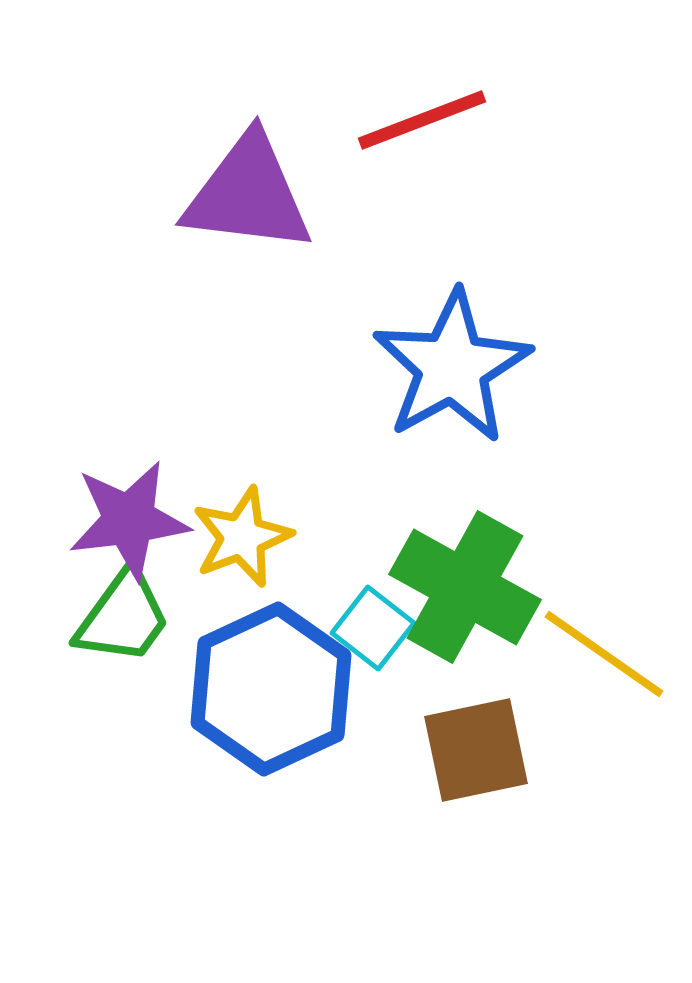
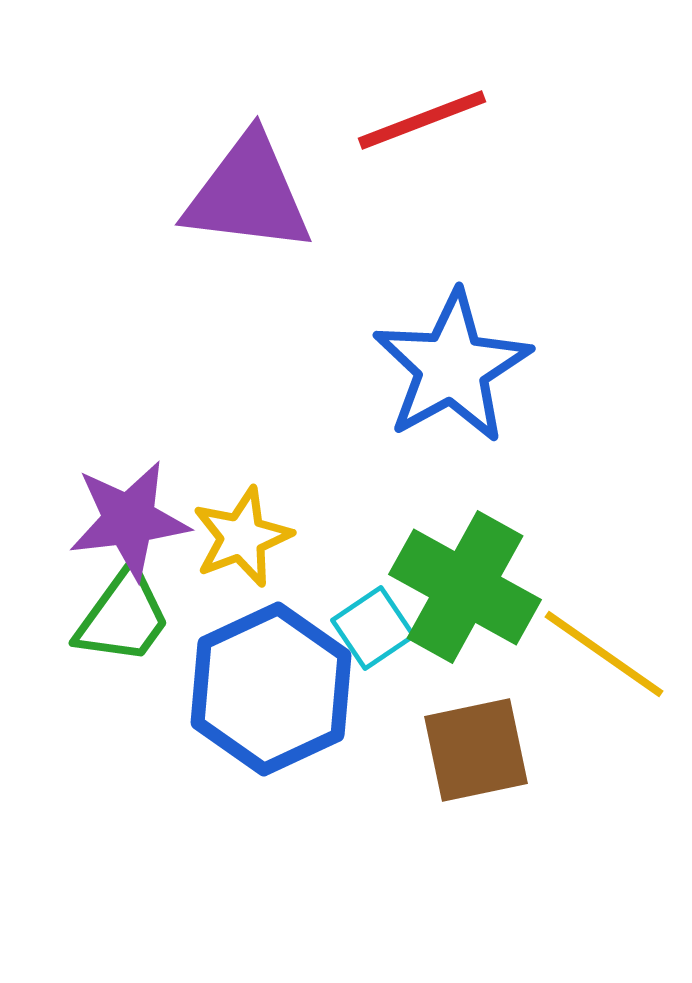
cyan square: rotated 18 degrees clockwise
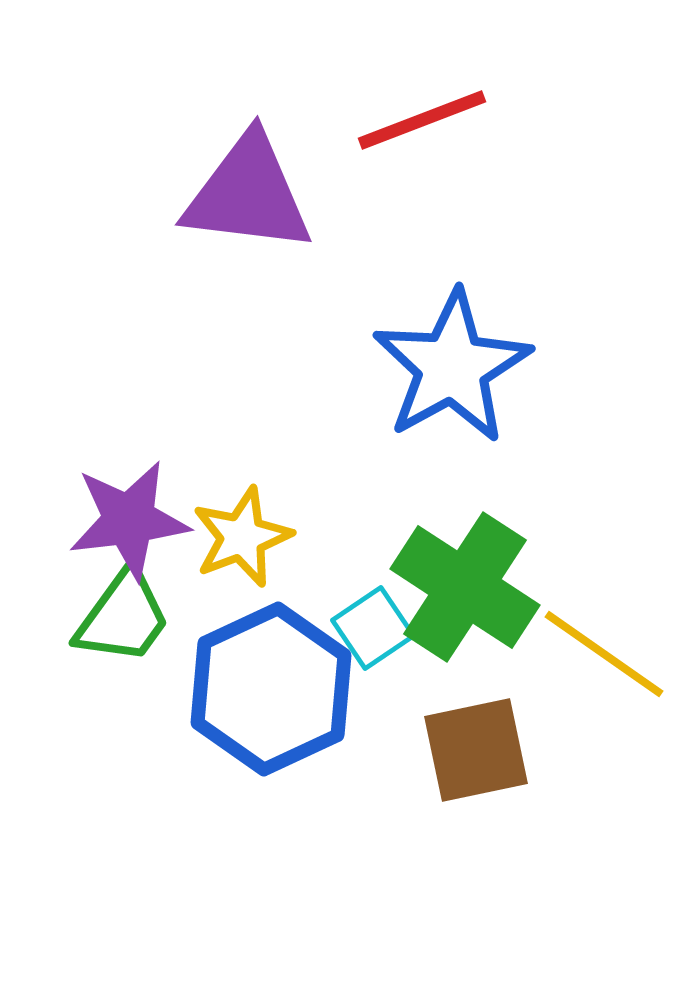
green cross: rotated 4 degrees clockwise
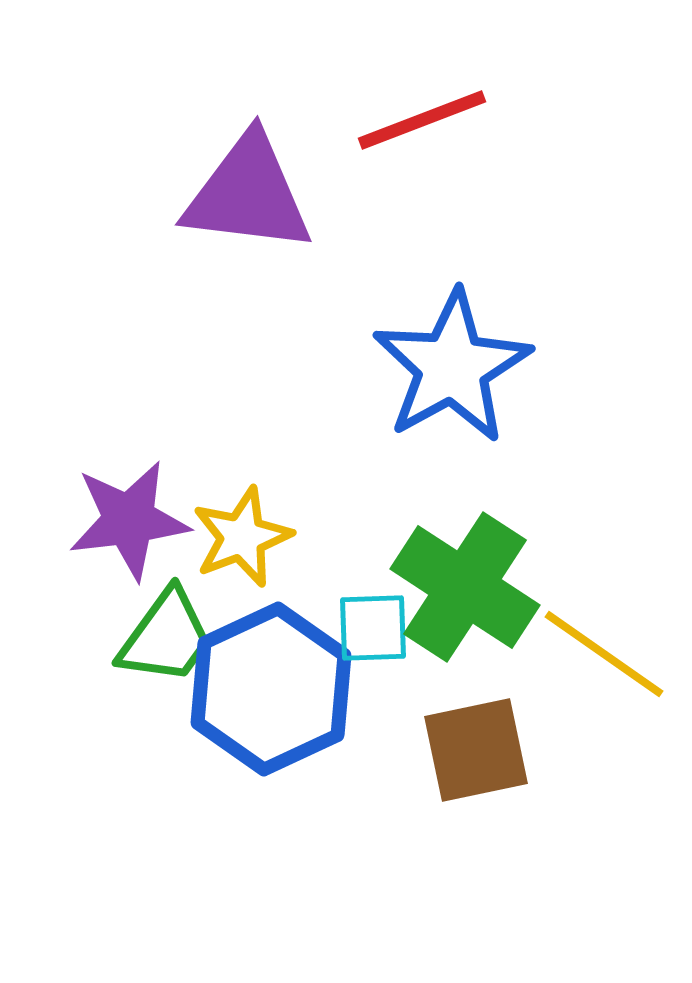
green trapezoid: moved 43 px right, 20 px down
cyan square: rotated 32 degrees clockwise
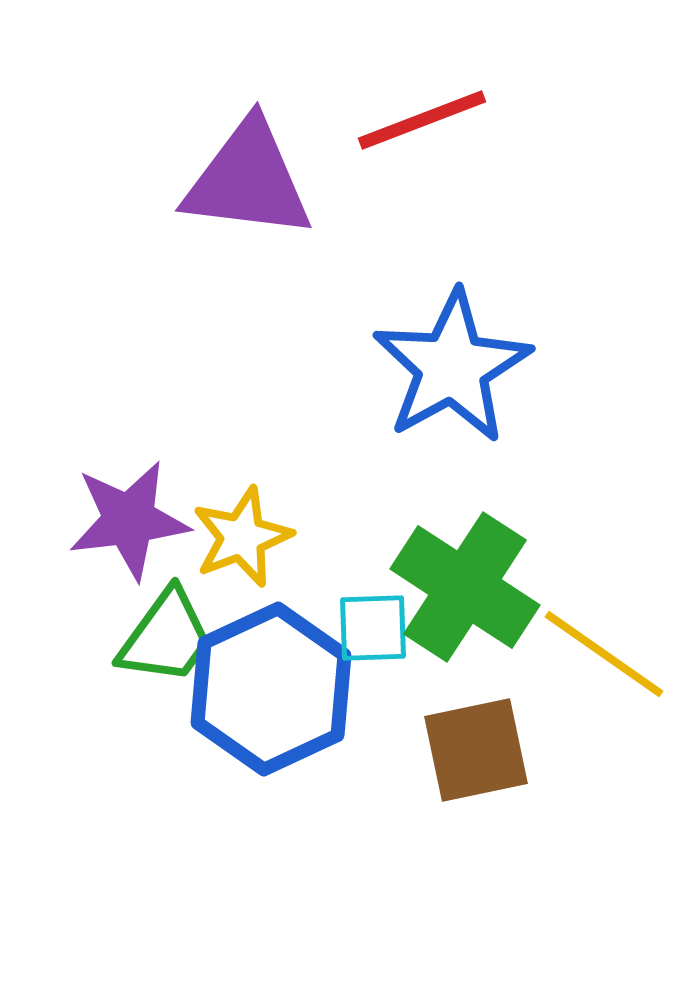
purple triangle: moved 14 px up
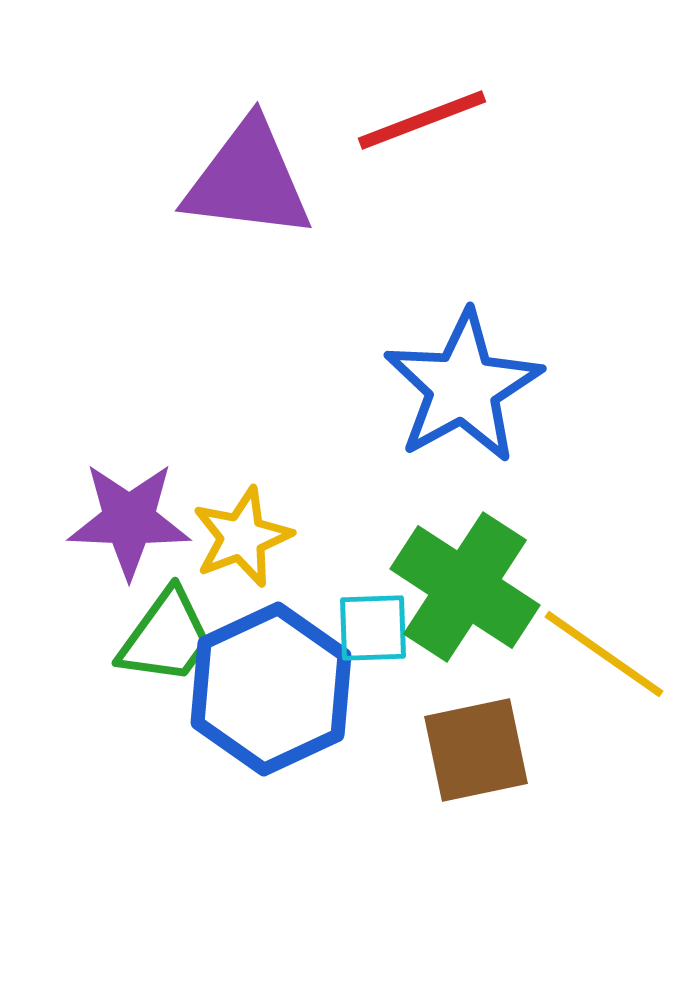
blue star: moved 11 px right, 20 px down
purple star: rotated 9 degrees clockwise
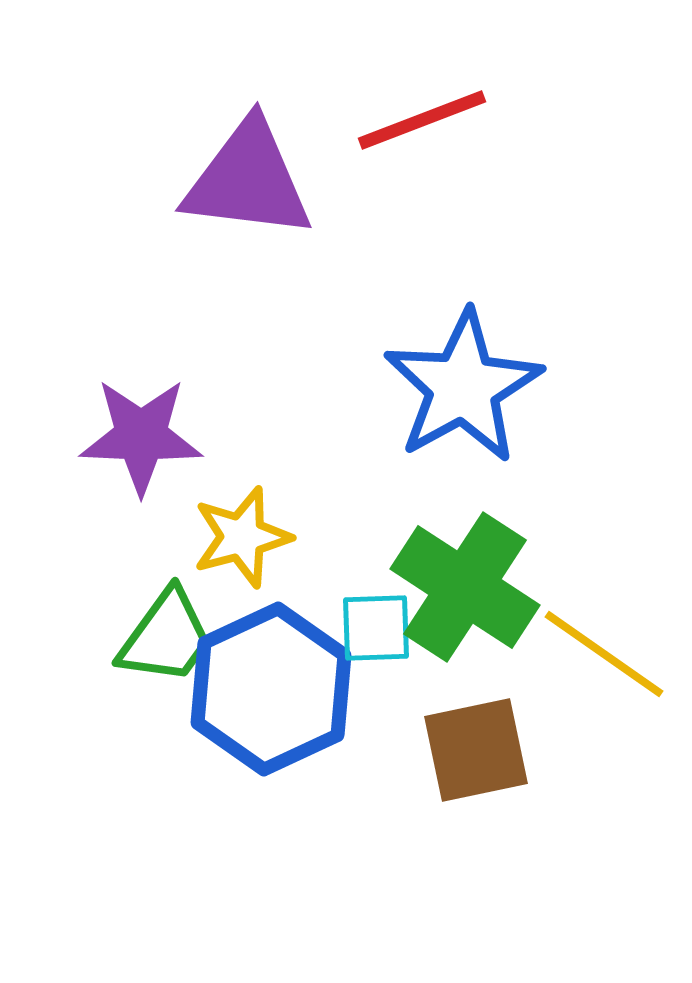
purple star: moved 12 px right, 84 px up
yellow star: rotated 6 degrees clockwise
cyan square: moved 3 px right
